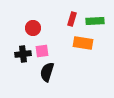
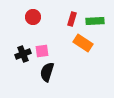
red circle: moved 11 px up
orange rectangle: rotated 24 degrees clockwise
black cross: rotated 14 degrees counterclockwise
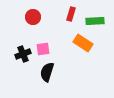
red rectangle: moved 1 px left, 5 px up
pink square: moved 1 px right, 2 px up
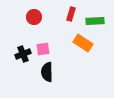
red circle: moved 1 px right
black semicircle: rotated 18 degrees counterclockwise
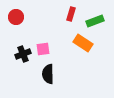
red circle: moved 18 px left
green rectangle: rotated 18 degrees counterclockwise
black semicircle: moved 1 px right, 2 px down
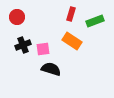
red circle: moved 1 px right
orange rectangle: moved 11 px left, 2 px up
black cross: moved 9 px up
black semicircle: moved 3 px right, 5 px up; rotated 108 degrees clockwise
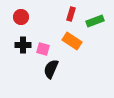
red circle: moved 4 px right
black cross: rotated 21 degrees clockwise
pink square: rotated 24 degrees clockwise
black semicircle: rotated 84 degrees counterclockwise
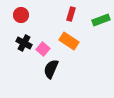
red circle: moved 2 px up
green rectangle: moved 6 px right, 1 px up
orange rectangle: moved 3 px left
black cross: moved 1 px right, 2 px up; rotated 28 degrees clockwise
pink square: rotated 24 degrees clockwise
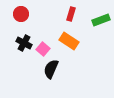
red circle: moved 1 px up
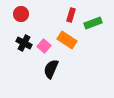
red rectangle: moved 1 px down
green rectangle: moved 8 px left, 3 px down
orange rectangle: moved 2 px left, 1 px up
pink square: moved 1 px right, 3 px up
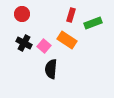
red circle: moved 1 px right
black semicircle: rotated 18 degrees counterclockwise
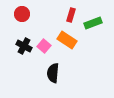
black cross: moved 3 px down
black semicircle: moved 2 px right, 4 px down
